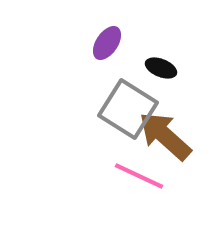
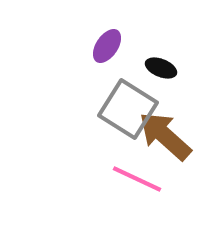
purple ellipse: moved 3 px down
pink line: moved 2 px left, 3 px down
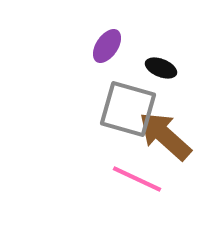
gray square: rotated 16 degrees counterclockwise
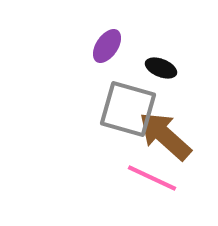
pink line: moved 15 px right, 1 px up
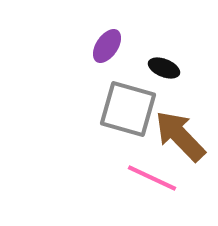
black ellipse: moved 3 px right
brown arrow: moved 15 px right; rotated 4 degrees clockwise
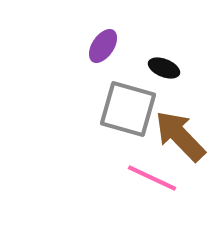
purple ellipse: moved 4 px left
